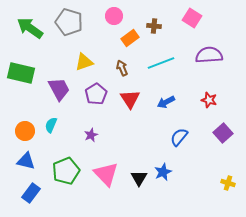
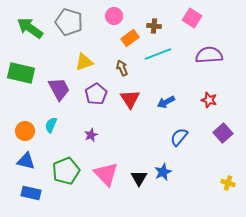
cyan line: moved 3 px left, 9 px up
blue rectangle: rotated 66 degrees clockwise
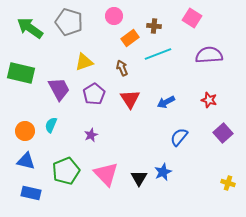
purple pentagon: moved 2 px left
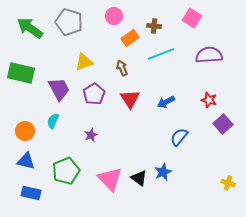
cyan line: moved 3 px right
cyan semicircle: moved 2 px right, 4 px up
purple square: moved 9 px up
pink triangle: moved 4 px right, 5 px down
black triangle: rotated 24 degrees counterclockwise
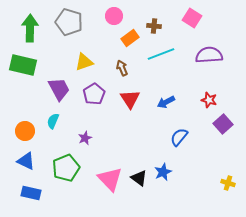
green arrow: rotated 56 degrees clockwise
green rectangle: moved 2 px right, 8 px up
purple star: moved 6 px left, 3 px down
blue triangle: rotated 12 degrees clockwise
green pentagon: moved 3 px up
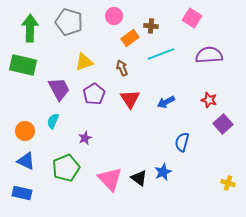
brown cross: moved 3 px left
blue semicircle: moved 3 px right, 5 px down; rotated 24 degrees counterclockwise
blue rectangle: moved 9 px left
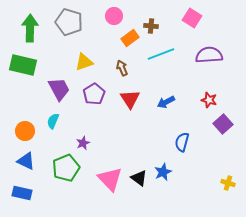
purple star: moved 2 px left, 5 px down
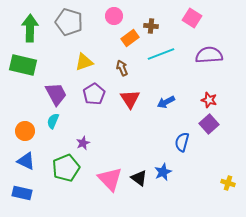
purple trapezoid: moved 3 px left, 5 px down
purple square: moved 14 px left
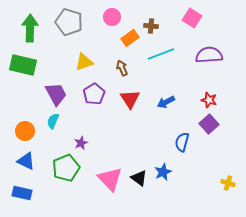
pink circle: moved 2 px left, 1 px down
purple star: moved 2 px left
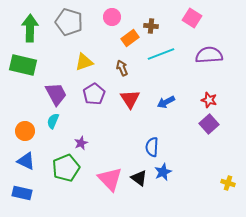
blue semicircle: moved 30 px left, 5 px down; rotated 12 degrees counterclockwise
